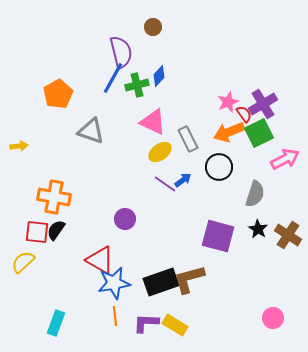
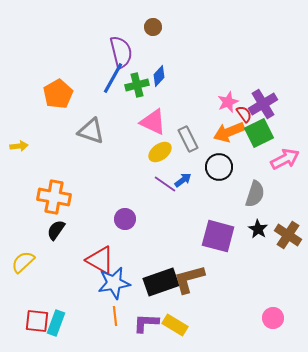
red square: moved 89 px down
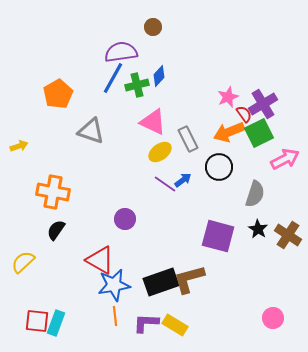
purple semicircle: rotated 84 degrees counterclockwise
pink star: moved 5 px up
yellow arrow: rotated 12 degrees counterclockwise
orange cross: moved 1 px left, 5 px up
blue star: moved 2 px down
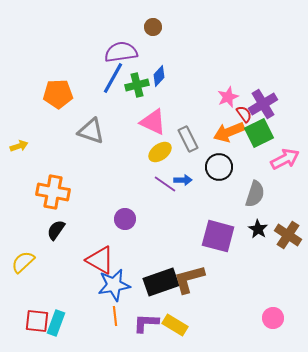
orange pentagon: rotated 28 degrees clockwise
blue arrow: rotated 36 degrees clockwise
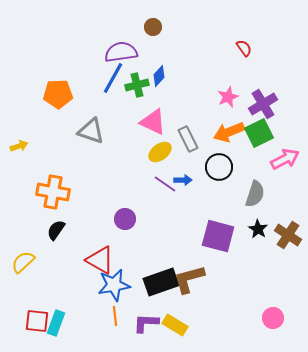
red semicircle: moved 66 px up
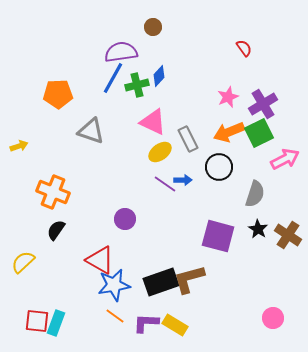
orange cross: rotated 12 degrees clockwise
orange line: rotated 48 degrees counterclockwise
